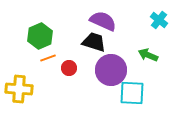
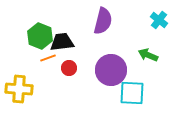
purple semicircle: rotated 80 degrees clockwise
green hexagon: rotated 15 degrees counterclockwise
black trapezoid: moved 32 px left; rotated 25 degrees counterclockwise
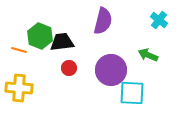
orange line: moved 29 px left, 8 px up; rotated 35 degrees clockwise
yellow cross: moved 1 px up
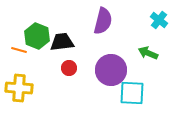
green hexagon: moved 3 px left
green arrow: moved 2 px up
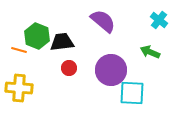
purple semicircle: rotated 64 degrees counterclockwise
green arrow: moved 2 px right, 1 px up
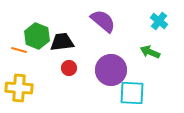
cyan cross: moved 1 px down
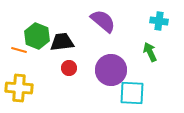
cyan cross: rotated 30 degrees counterclockwise
green arrow: rotated 42 degrees clockwise
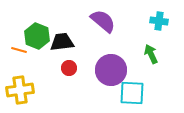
green arrow: moved 1 px right, 2 px down
yellow cross: moved 1 px right, 2 px down; rotated 12 degrees counterclockwise
